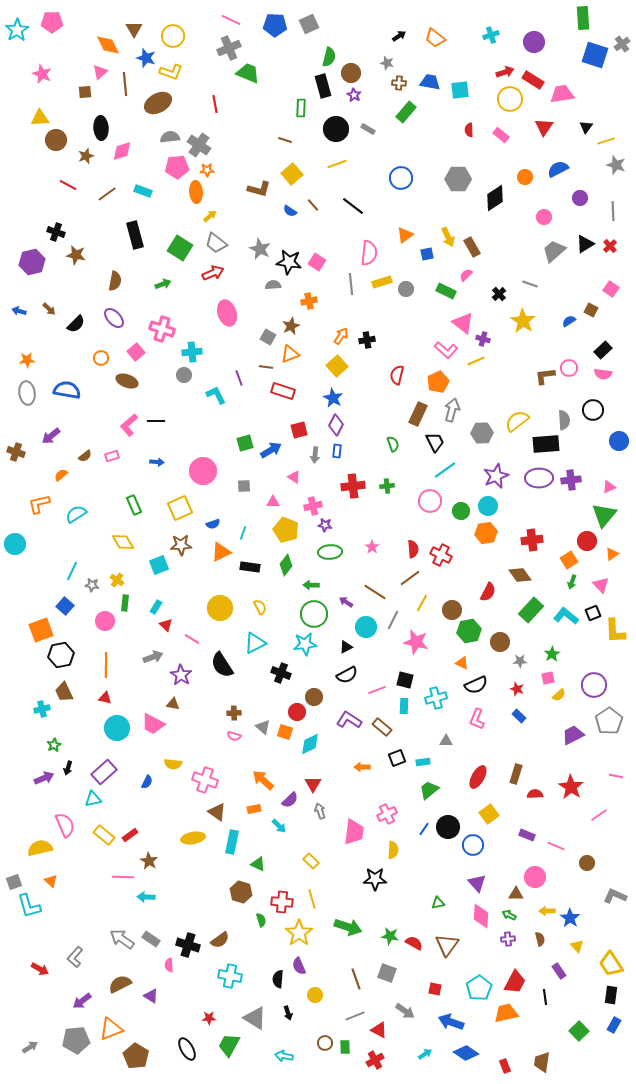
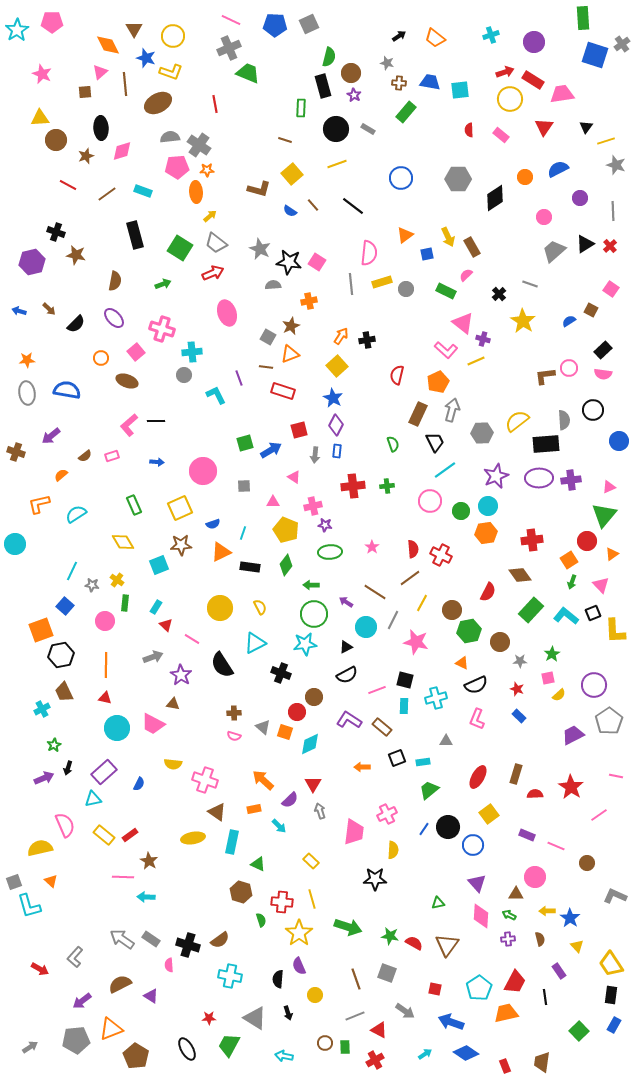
cyan cross at (42, 709): rotated 14 degrees counterclockwise
blue semicircle at (147, 782): moved 8 px left, 2 px down
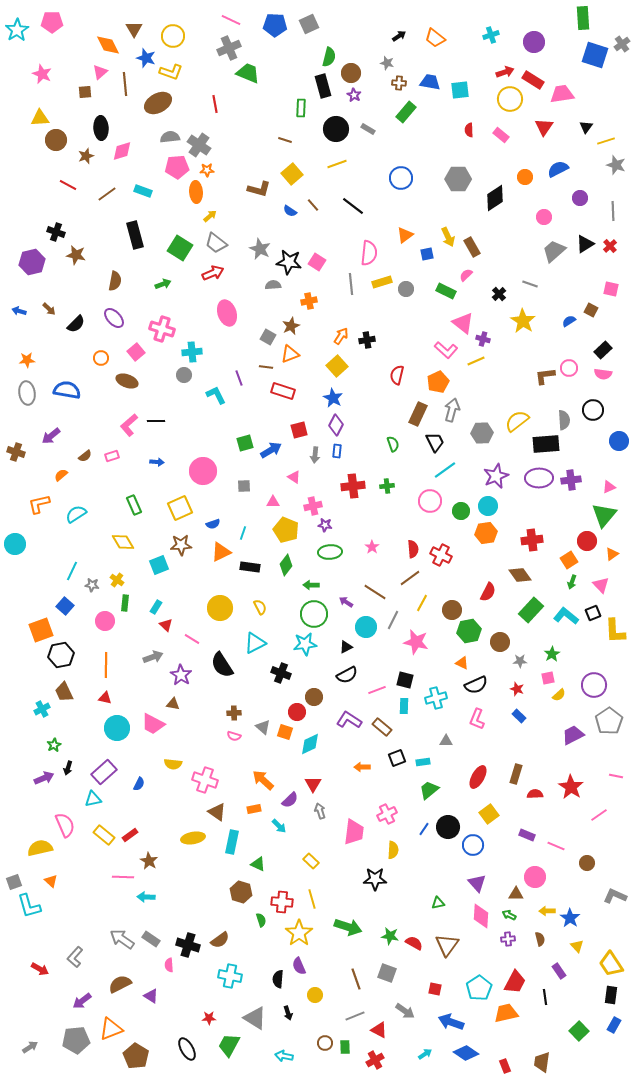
pink square at (611, 289): rotated 21 degrees counterclockwise
